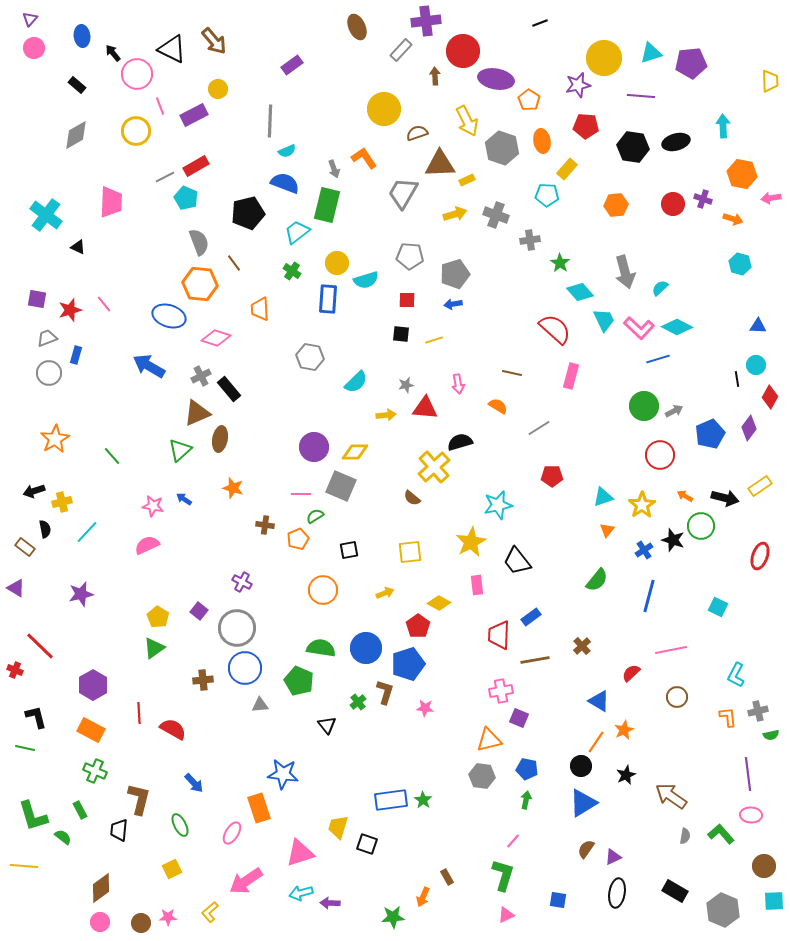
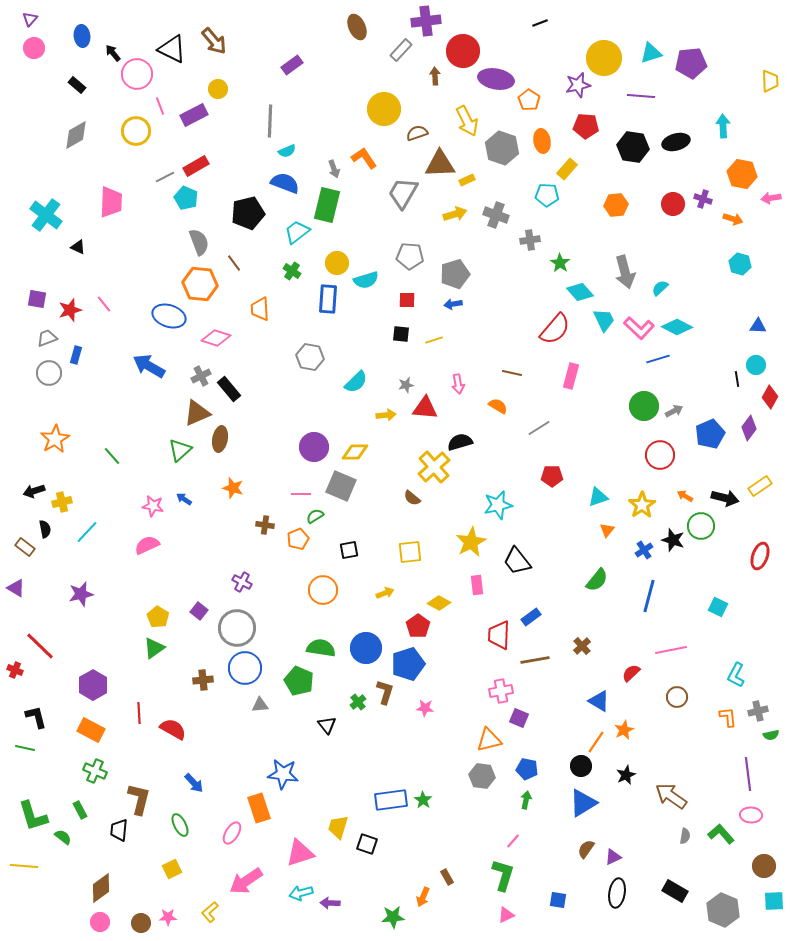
red semicircle at (555, 329): rotated 88 degrees clockwise
cyan triangle at (603, 497): moved 5 px left
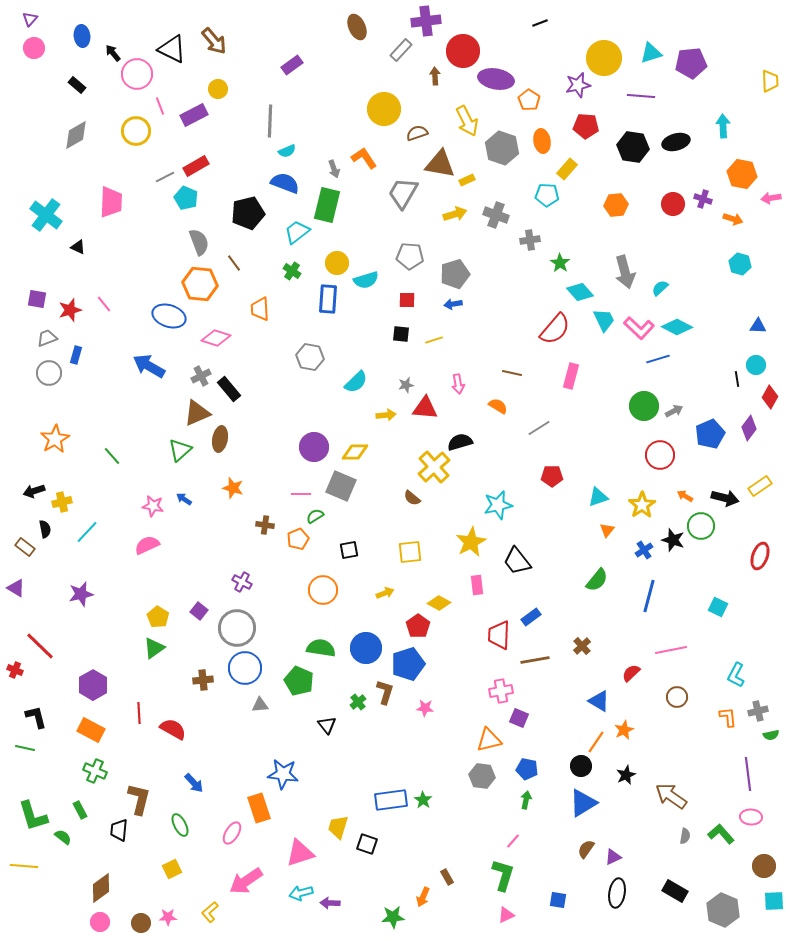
brown triangle at (440, 164): rotated 12 degrees clockwise
pink ellipse at (751, 815): moved 2 px down
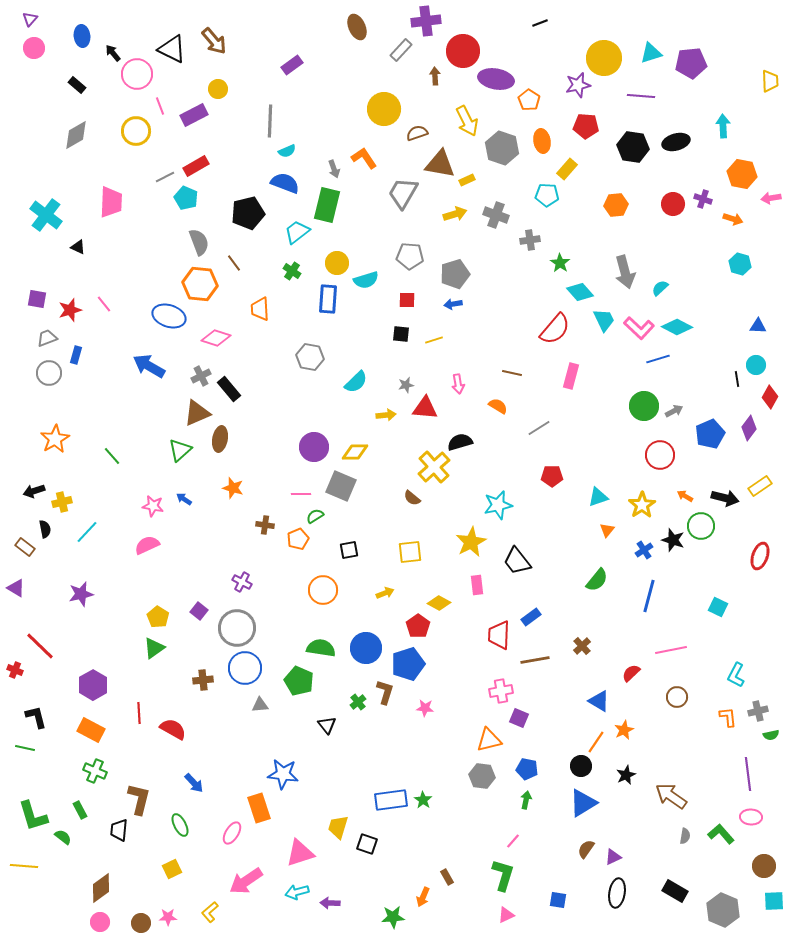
cyan arrow at (301, 893): moved 4 px left, 1 px up
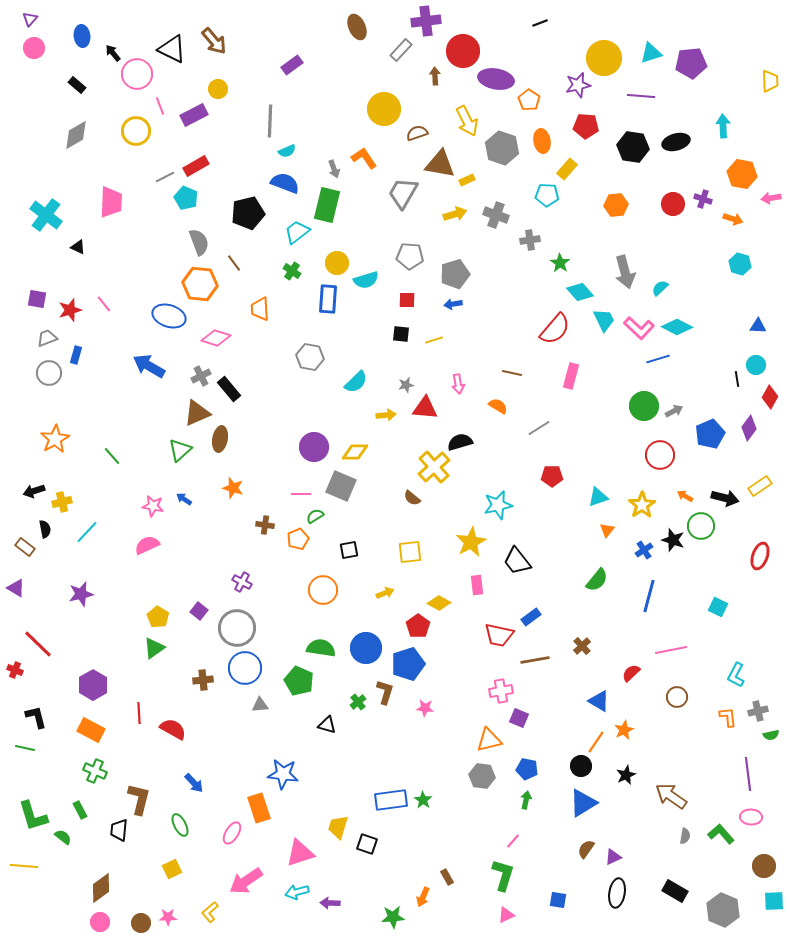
red trapezoid at (499, 635): rotated 80 degrees counterclockwise
red line at (40, 646): moved 2 px left, 2 px up
black triangle at (327, 725): rotated 36 degrees counterclockwise
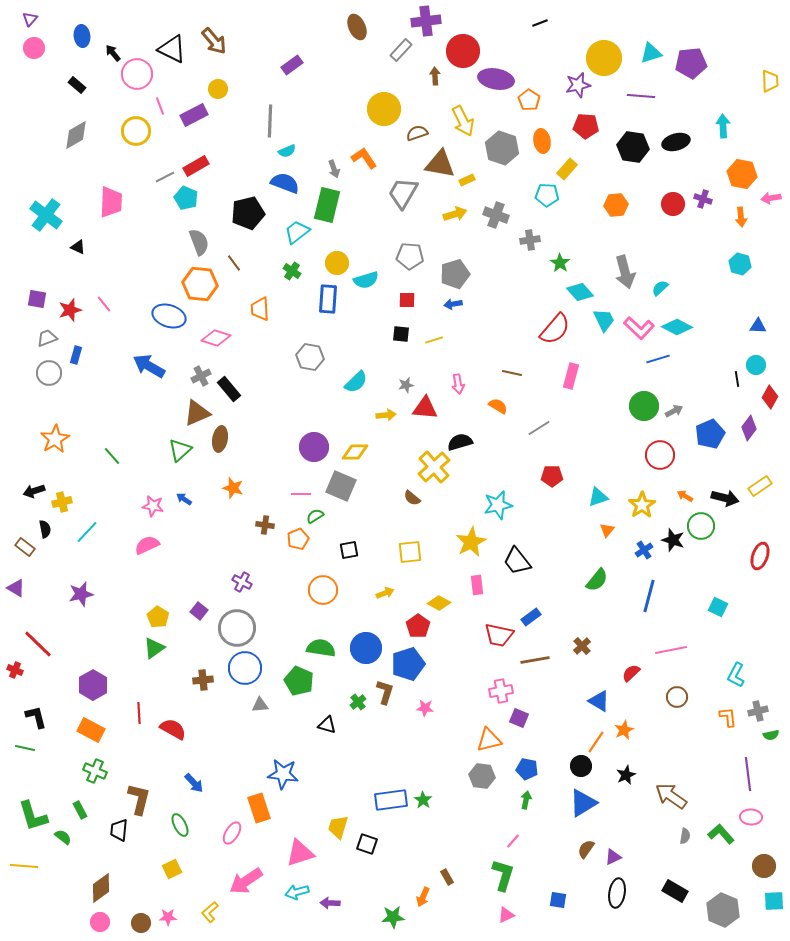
yellow arrow at (467, 121): moved 4 px left
orange arrow at (733, 219): moved 8 px right, 2 px up; rotated 66 degrees clockwise
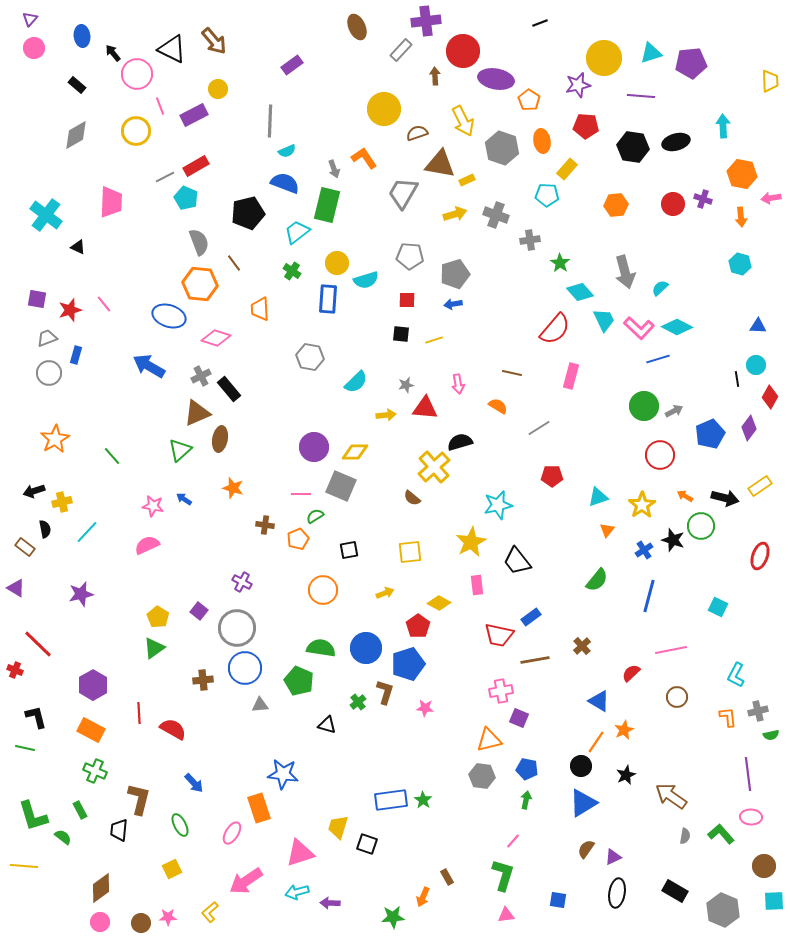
pink triangle at (506, 915): rotated 18 degrees clockwise
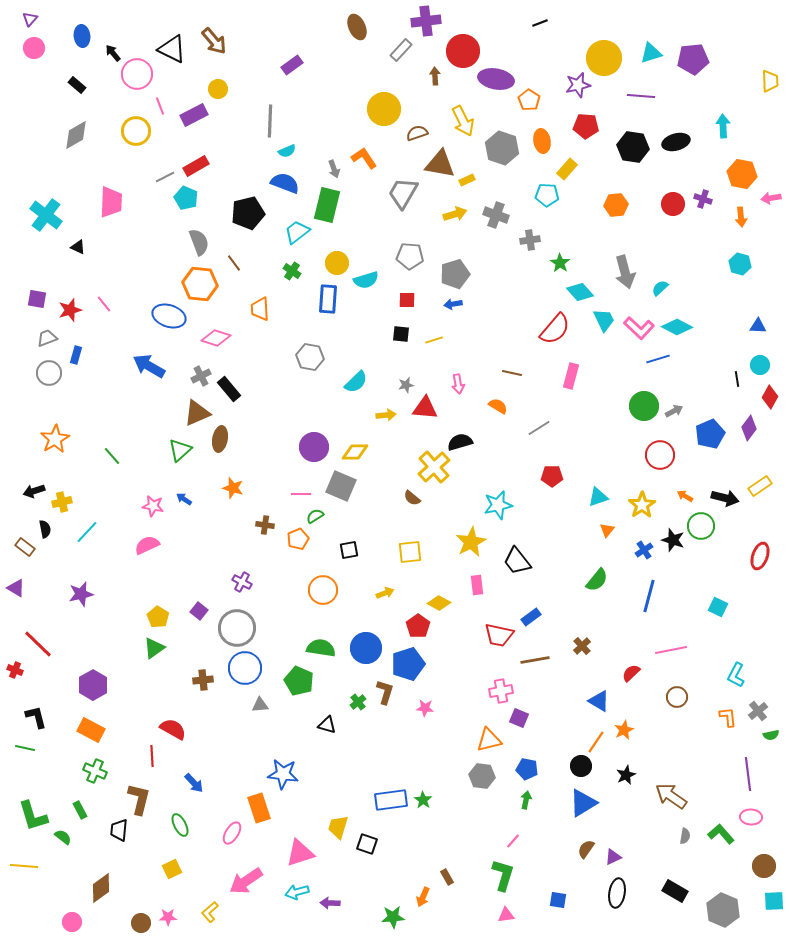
purple pentagon at (691, 63): moved 2 px right, 4 px up
cyan circle at (756, 365): moved 4 px right
gray cross at (758, 711): rotated 24 degrees counterclockwise
red line at (139, 713): moved 13 px right, 43 px down
pink circle at (100, 922): moved 28 px left
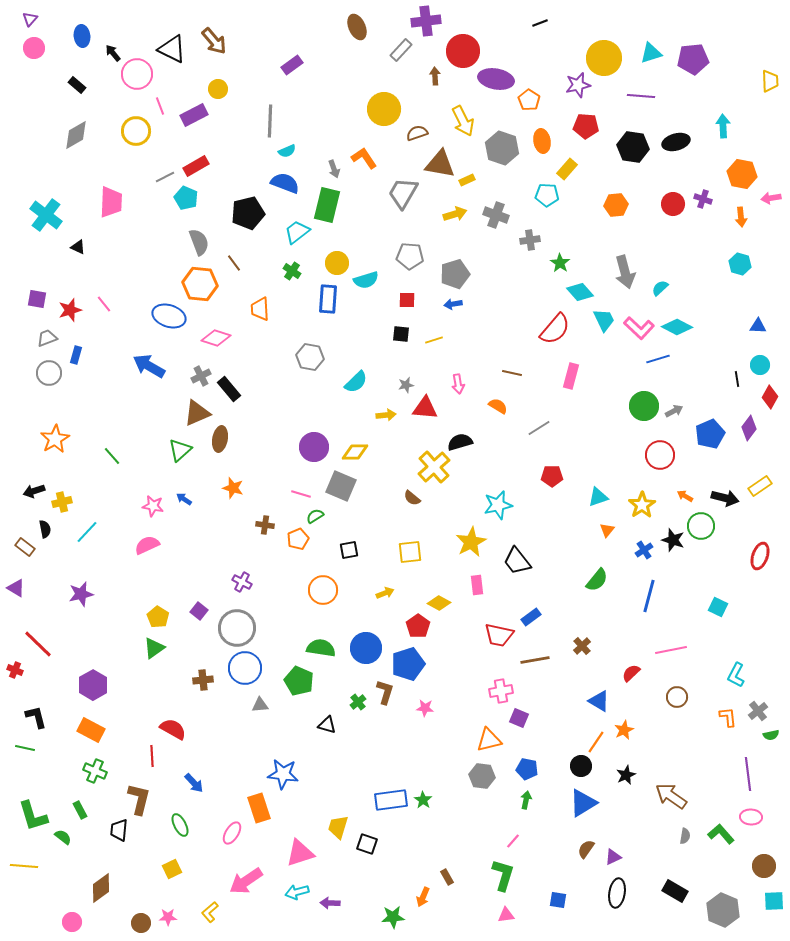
pink line at (301, 494): rotated 18 degrees clockwise
